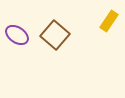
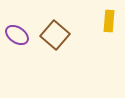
yellow rectangle: rotated 30 degrees counterclockwise
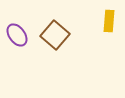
purple ellipse: rotated 20 degrees clockwise
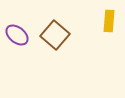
purple ellipse: rotated 15 degrees counterclockwise
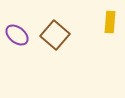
yellow rectangle: moved 1 px right, 1 px down
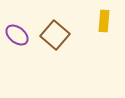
yellow rectangle: moved 6 px left, 1 px up
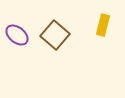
yellow rectangle: moved 1 px left, 4 px down; rotated 10 degrees clockwise
